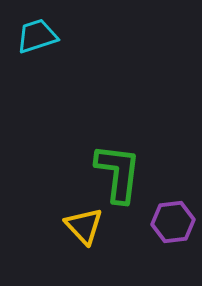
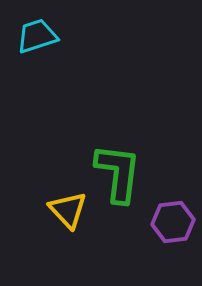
yellow triangle: moved 16 px left, 16 px up
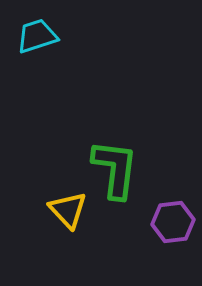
green L-shape: moved 3 px left, 4 px up
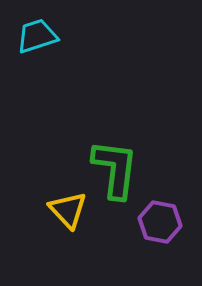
purple hexagon: moved 13 px left; rotated 18 degrees clockwise
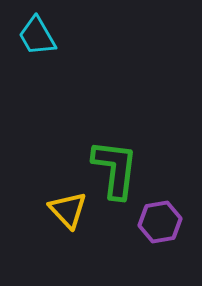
cyan trapezoid: rotated 102 degrees counterclockwise
purple hexagon: rotated 21 degrees counterclockwise
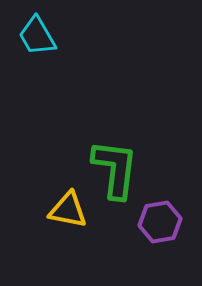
yellow triangle: rotated 36 degrees counterclockwise
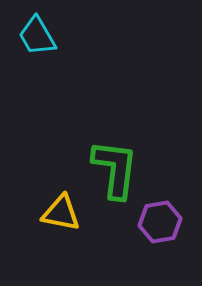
yellow triangle: moved 7 px left, 3 px down
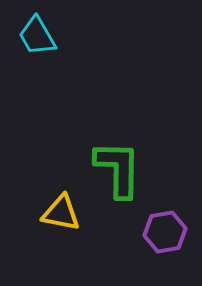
green L-shape: moved 3 px right; rotated 6 degrees counterclockwise
purple hexagon: moved 5 px right, 10 px down
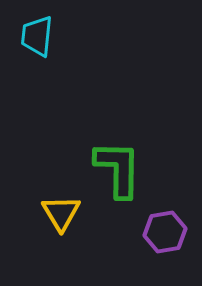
cyan trapezoid: rotated 36 degrees clockwise
yellow triangle: rotated 48 degrees clockwise
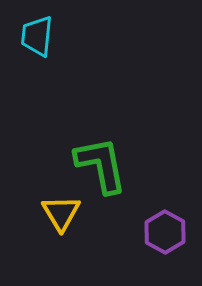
green L-shape: moved 17 px left, 4 px up; rotated 12 degrees counterclockwise
purple hexagon: rotated 21 degrees counterclockwise
